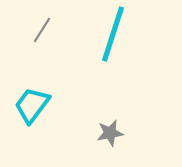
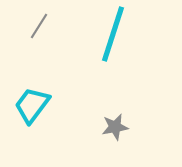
gray line: moved 3 px left, 4 px up
gray star: moved 5 px right, 6 px up
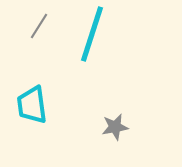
cyan line: moved 21 px left
cyan trapezoid: rotated 45 degrees counterclockwise
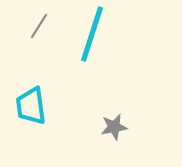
cyan trapezoid: moved 1 px left, 1 px down
gray star: moved 1 px left
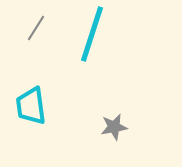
gray line: moved 3 px left, 2 px down
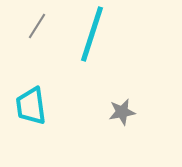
gray line: moved 1 px right, 2 px up
gray star: moved 8 px right, 15 px up
